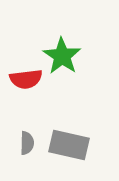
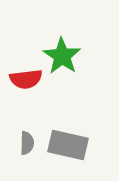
gray rectangle: moved 1 px left
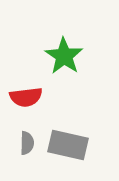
green star: moved 2 px right
red semicircle: moved 18 px down
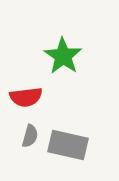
green star: moved 1 px left
gray semicircle: moved 3 px right, 7 px up; rotated 15 degrees clockwise
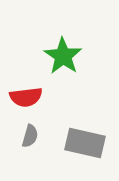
gray rectangle: moved 17 px right, 2 px up
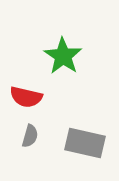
red semicircle: rotated 20 degrees clockwise
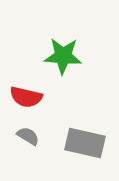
green star: rotated 30 degrees counterclockwise
gray semicircle: moved 2 px left; rotated 75 degrees counterclockwise
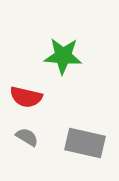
gray semicircle: moved 1 px left, 1 px down
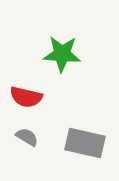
green star: moved 1 px left, 2 px up
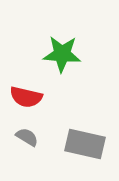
gray rectangle: moved 1 px down
